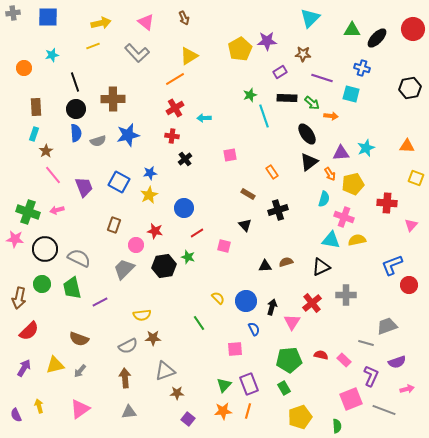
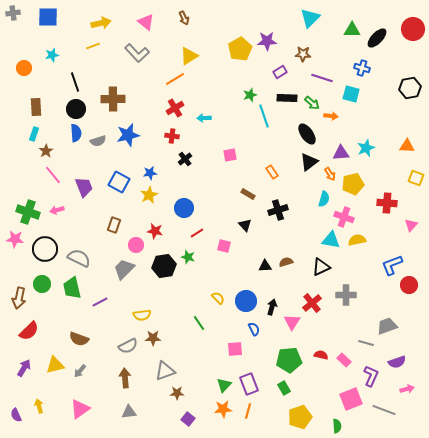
orange star at (223, 411): moved 2 px up
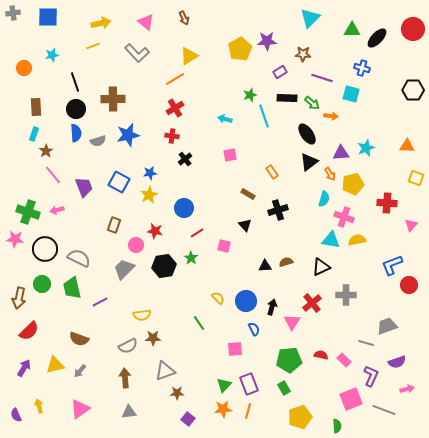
black hexagon at (410, 88): moved 3 px right, 2 px down; rotated 10 degrees clockwise
cyan arrow at (204, 118): moved 21 px right, 1 px down; rotated 16 degrees clockwise
green star at (188, 257): moved 3 px right, 1 px down; rotated 16 degrees clockwise
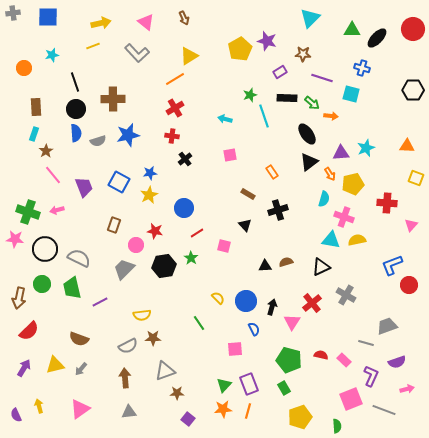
purple star at (267, 41): rotated 18 degrees clockwise
gray cross at (346, 295): rotated 30 degrees clockwise
green pentagon at (289, 360): rotated 20 degrees clockwise
gray arrow at (80, 371): moved 1 px right, 2 px up
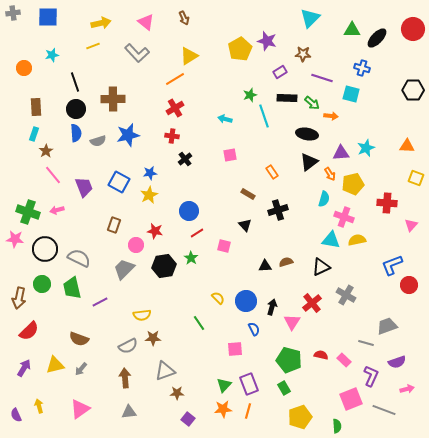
black ellipse at (307, 134): rotated 45 degrees counterclockwise
blue circle at (184, 208): moved 5 px right, 3 px down
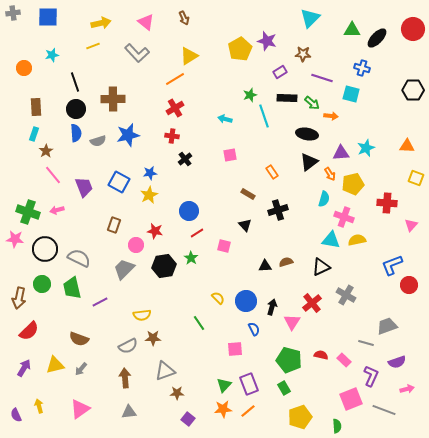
orange line at (248, 411): rotated 35 degrees clockwise
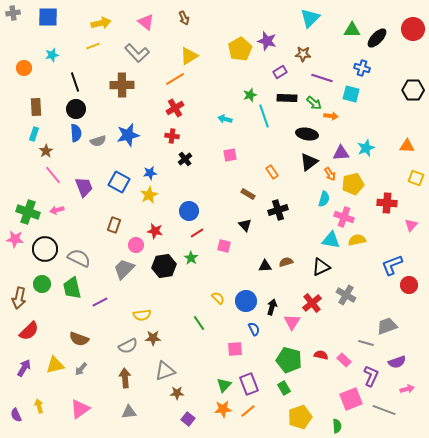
brown cross at (113, 99): moved 9 px right, 14 px up
green arrow at (312, 103): moved 2 px right
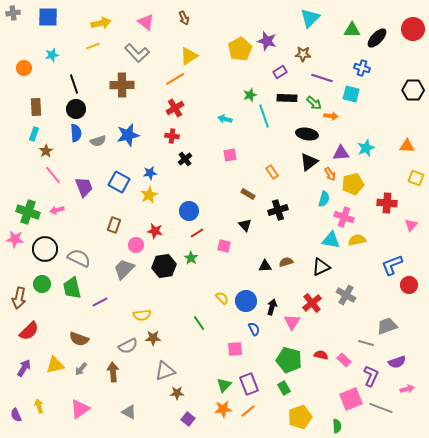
black line at (75, 82): moved 1 px left, 2 px down
yellow semicircle at (218, 298): moved 4 px right
brown arrow at (125, 378): moved 12 px left, 6 px up
gray line at (384, 410): moved 3 px left, 2 px up
gray triangle at (129, 412): rotated 35 degrees clockwise
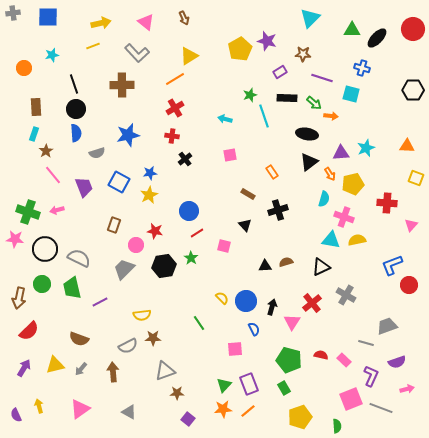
gray semicircle at (98, 141): moved 1 px left, 12 px down
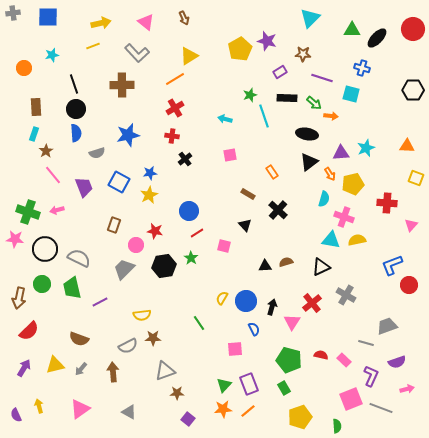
black cross at (278, 210): rotated 30 degrees counterclockwise
yellow semicircle at (222, 298): rotated 104 degrees counterclockwise
